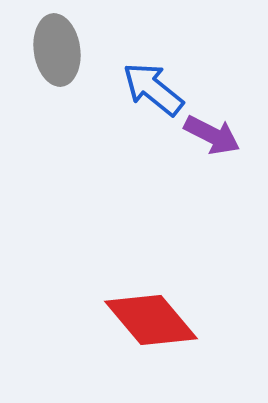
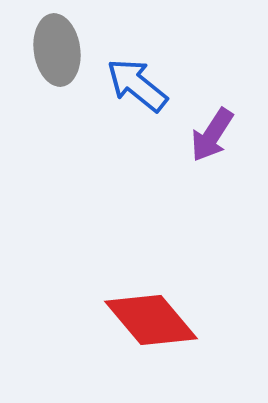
blue arrow: moved 16 px left, 4 px up
purple arrow: rotated 96 degrees clockwise
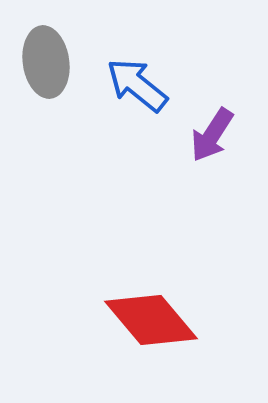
gray ellipse: moved 11 px left, 12 px down
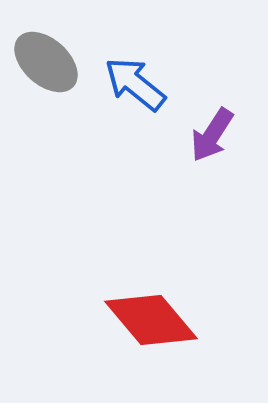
gray ellipse: rotated 40 degrees counterclockwise
blue arrow: moved 2 px left, 1 px up
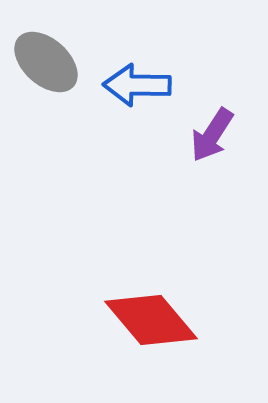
blue arrow: moved 2 px right, 1 px down; rotated 38 degrees counterclockwise
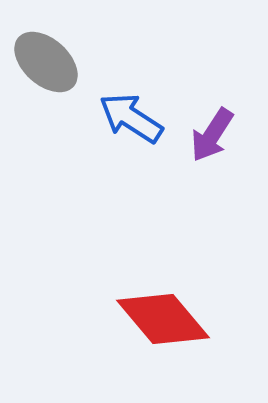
blue arrow: moved 6 px left, 33 px down; rotated 32 degrees clockwise
red diamond: moved 12 px right, 1 px up
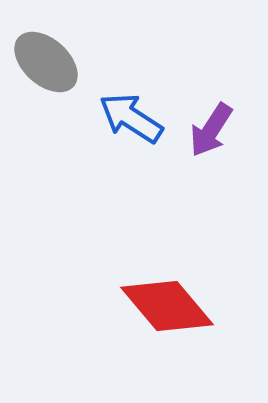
purple arrow: moved 1 px left, 5 px up
red diamond: moved 4 px right, 13 px up
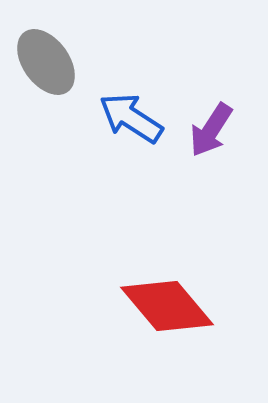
gray ellipse: rotated 12 degrees clockwise
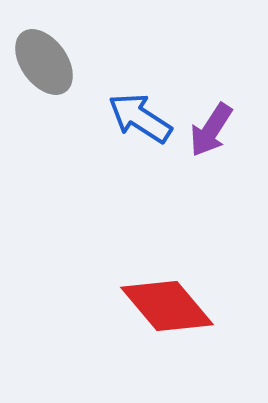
gray ellipse: moved 2 px left
blue arrow: moved 9 px right
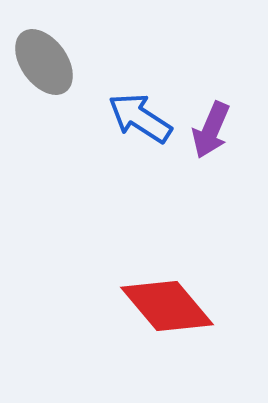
purple arrow: rotated 10 degrees counterclockwise
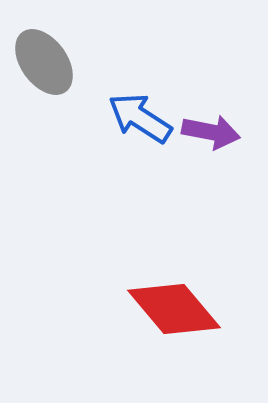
purple arrow: moved 2 px down; rotated 102 degrees counterclockwise
red diamond: moved 7 px right, 3 px down
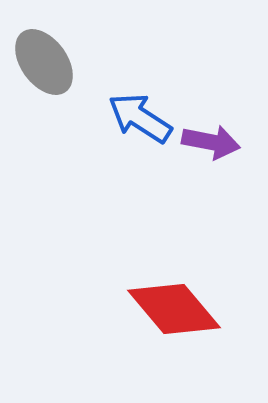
purple arrow: moved 10 px down
